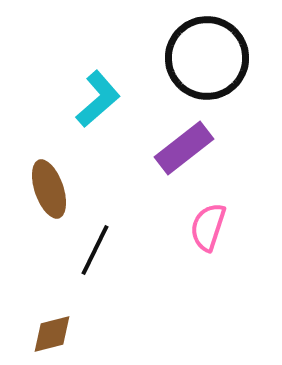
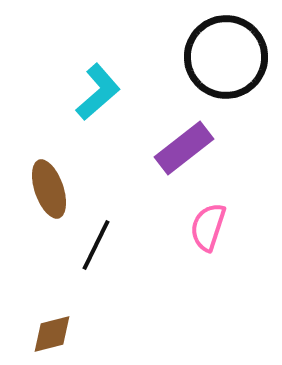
black circle: moved 19 px right, 1 px up
cyan L-shape: moved 7 px up
black line: moved 1 px right, 5 px up
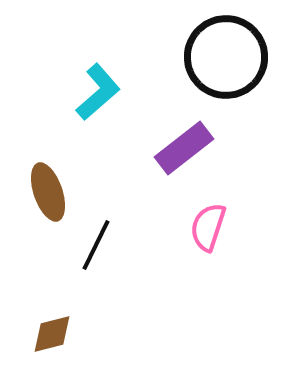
brown ellipse: moved 1 px left, 3 px down
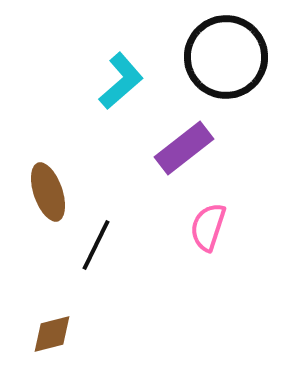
cyan L-shape: moved 23 px right, 11 px up
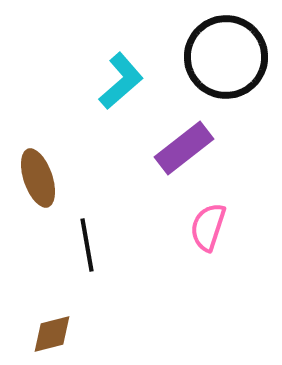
brown ellipse: moved 10 px left, 14 px up
black line: moved 9 px left; rotated 36 degrees counterclockwise
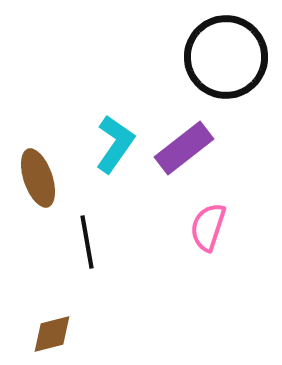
cyan L-shape: moved 6 px left, 63 px down; rotated 14 degrees counterclockwise
black line: moved 3 px up
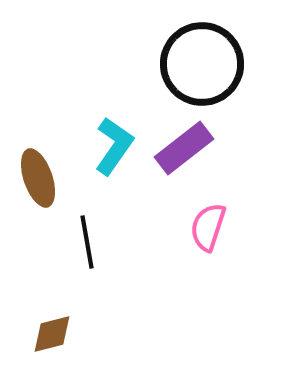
black circle: moved 24 px left, 7 px down
cyan L-shape: moved 1 px left, 2 px down
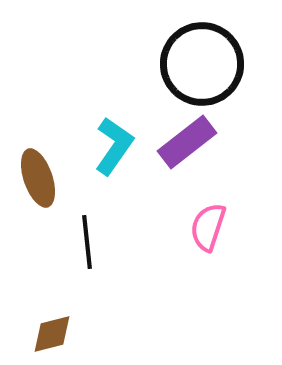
purple rectangle: moved 3 px right, 6 px up
black line: rotated 4 degrees clockwise
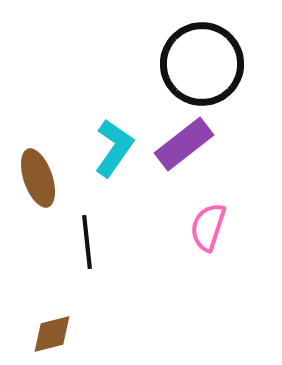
purple rectangle: moved 3 px left, 2 px down
cyan L-shape: moved 2 px down
